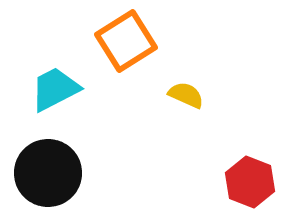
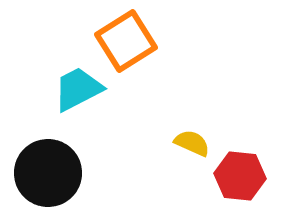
cyan trapezoid: moved 23 px right
yellow semicircle: moved 6 px right, 48 px down
red hexagon: moved 10 px left, 6 px up; rotated 15 degrees counterclockwise
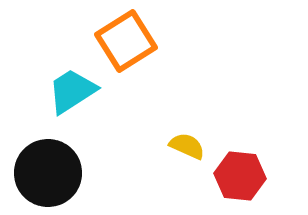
cyan trapezoid: moved 6 px left, 2 px down; rotated 6 degrees counterclockwise
yellow semicircle: moved 5 px left, 3 px down
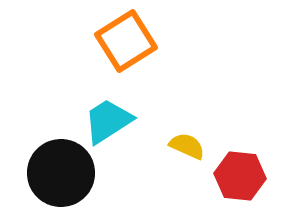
cyan trapezoid: moved 36 px right, 30 px down
black circle: moved 13 px right
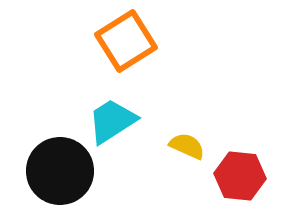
cyan trapezoid: moved 4 px right
black circle: moved 1 px left, 2 px up
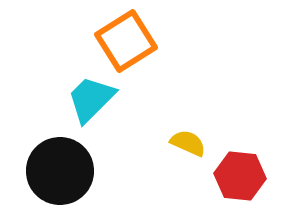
cyan trapezoid: moved 21 px left, 22 px up; rotated 12 degrees counterclockwise
yellow semicircle: moved 1 px right, 3 px up
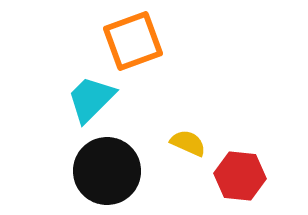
orange square: moved 7 px right; rotated 12 degrees clockwise
black circle: moved 47 px right
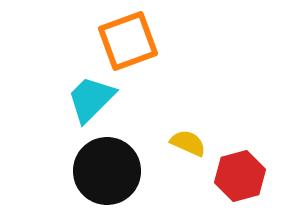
orange square: moved 5 px left
red hexagon: rotated 21 degrees counterclockwise
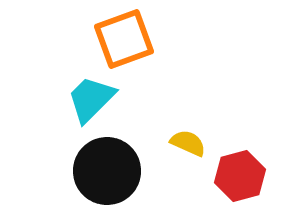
orange square: moved 4 px left, 2 px up
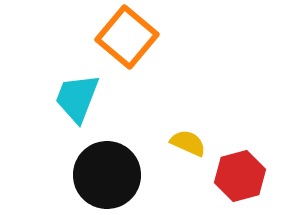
orange square: moved 3 px right, 2 px up; rotated 30 degrees counterclockwise
cyan trapezoid: moved 14 px left, 1 px up; rotated 24 degrees counterclockwise
black circle: moved 4 px down
